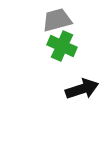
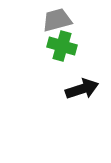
green cross: rotated 8 degrees counterclockwise
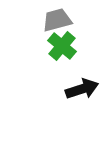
green cross: rotated 24 degrees clockwise
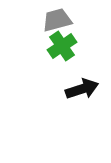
green cross: rotated 16 degrees clockwise
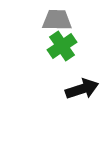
gray trapezoid: rotated 16 degrees clockwise
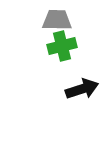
green cross: rotated 20 degrees clockwise
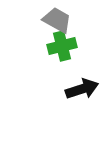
gray trapezoid: rotated 28 degrees clockwise
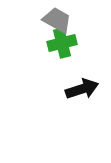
green cross: moved 3 px up
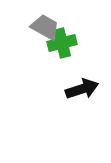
gray trapezoid: moved 12 px left, 7 px down
